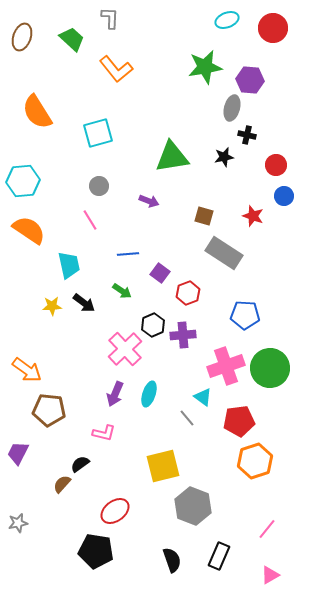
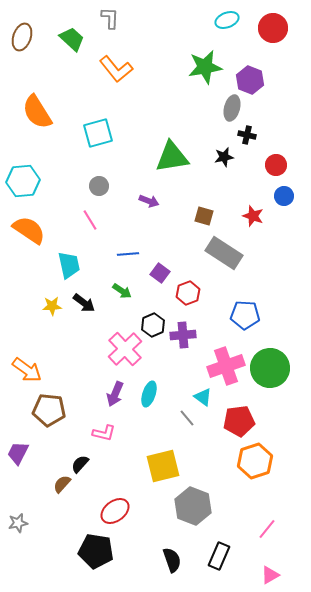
purple hexagon at (250, 80): rotated 16 degrees clockwise
black semicircle at (80, 464): rotated 12 degrees counterclockwise
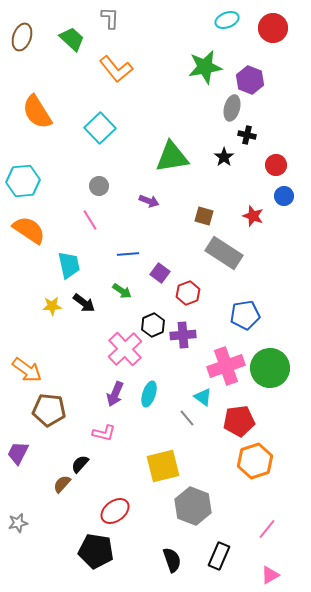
cyan square at (98, 133): moved 2 px right, 5 px up; rotated 28 degrees counterclockwise
black star at (224, 157): rotated 24 degrees counterclockwise
blue pentagon at (245, 315): rotated 12 degrees counterclockwise
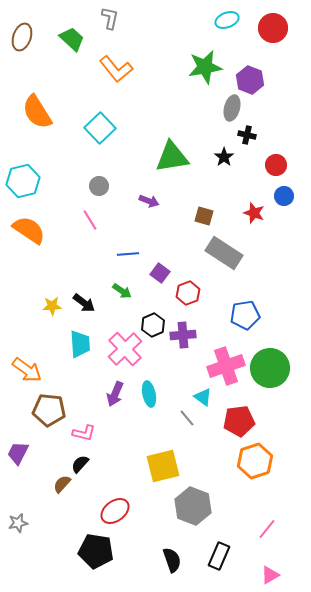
gray L-shape at (110, 18): rotated 10 degrees clockwise
cyan hexagon at (23, 181): rotated 8 degrees counterclockwise
red star at (253, 216): moved 1 px right, 3 px up
cyan trapezoid at (69, 265): moved 11 px right, 79 px down; rotated 8 degrees clockwise
cyan ellipse at (149, 394): rotated 30 degrees counterclockwise
pink L-shape at (104, 433): moved 20 px left
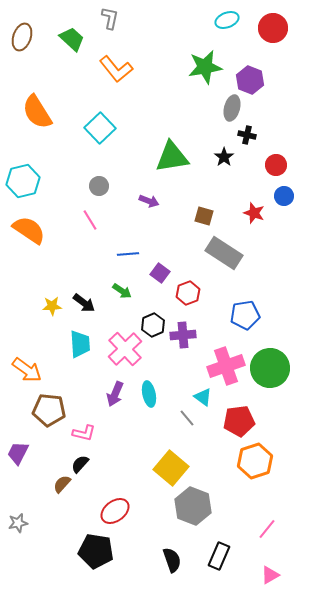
yellow square at (163, 466): moved 8 px right, 2 px down; rotated 36 degrees counterclockwise
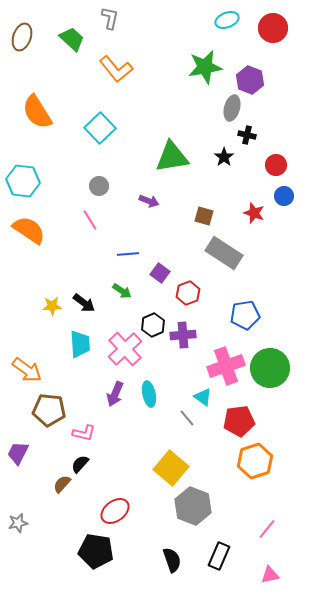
cyan hexagon at (23, 181): rotated 20 degrees clockwise
pink triangle at (270, 575): rotated 18 degrees clockwise
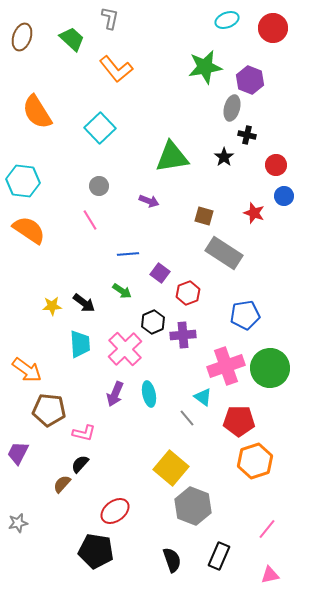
black hexagon at (153, 325): moved 3 px up
red pentagon at (239, 421): rotated 8 degrees clockwise
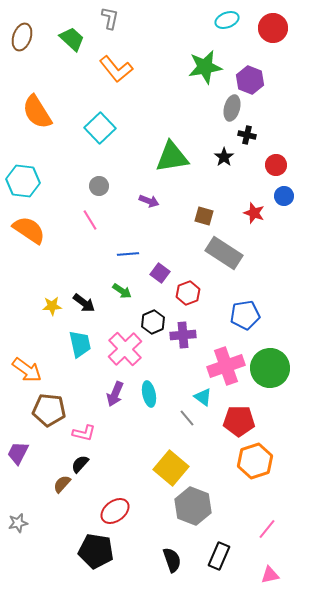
cyan trapezoid at (80, 344): rotated 8 degrees counterclockwise
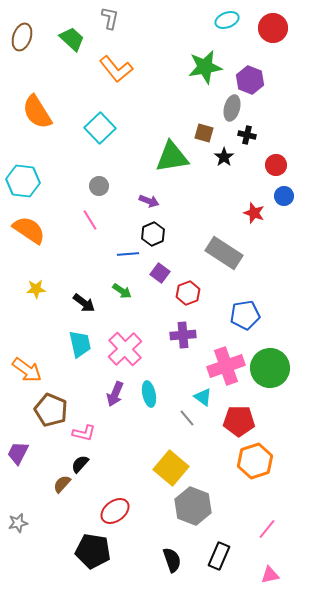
brown square at (204, 216): moved 83 px up
yellow star at (52, 306): moved 16 px left, 17 px up
black hexagon at (153, 322): moved 88 px up
brown pentagon at (49, 410): moved 2 px right; rotated 16 degrees clockwise
black pentagon at (96, 551): moved 3 px left
